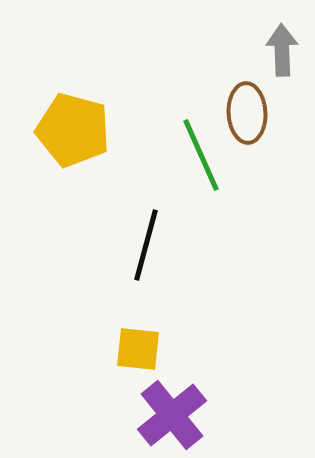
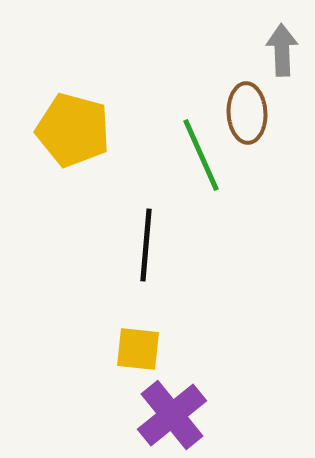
black line: rotated 10 degrees counterclockwise
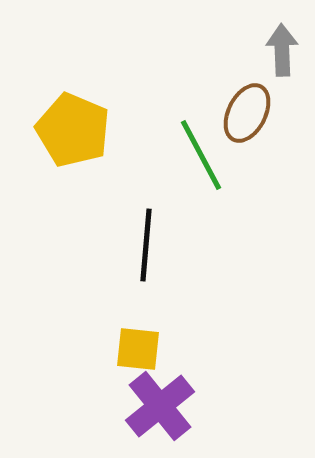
brown ellipse: rotated 30 degrees clockwise
yellow pentagon: rotated 8 degrees clockwise
green line: rotated 4 degrees counterclockwise
purple cross: moved 12 px left, 9 px up
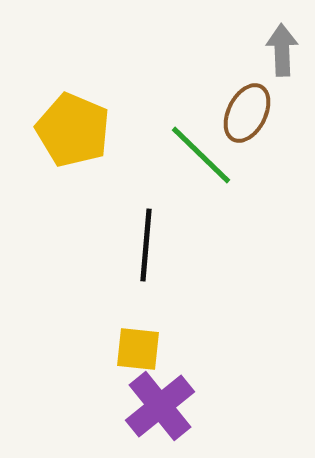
green line: rotated 18 degrees counterclockwise
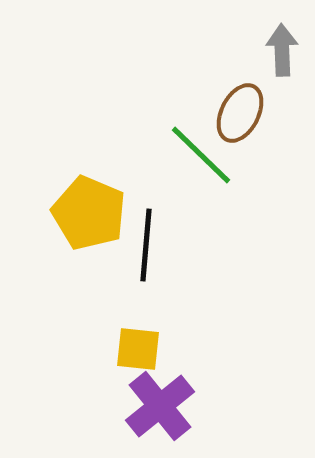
brown ellipse: moved 7 px left
yellow pentagon: moved 16 px right, 83 px down
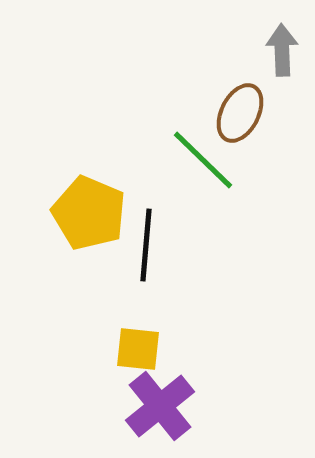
green line: moved 2 px right, 5 px down
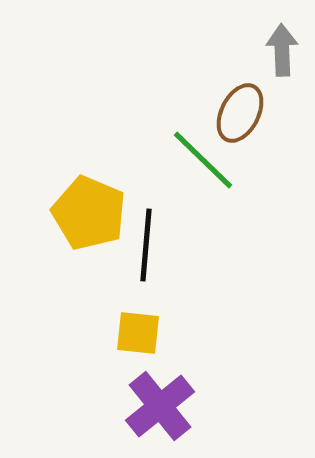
yellow square: moved 16 px up
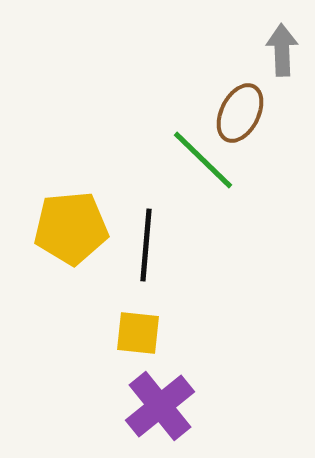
yellow pentagon: moved 18 px left, 15 px down; rotated 28 degrees counterclockwise
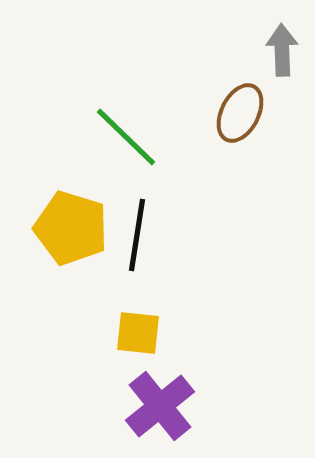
green line: moved 77 px left, 23 px up
yellow pentagon: rotated 22 degrees clockwise
black line: moved 9 px left, 10 px up; rotated 4 degrees clockwise
